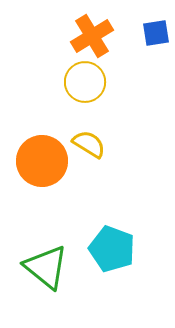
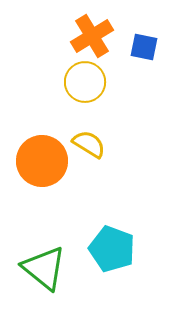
blue square: moved 12 px left, 14 px down; rotated 20 degrees clockwise
green triangle: moved 2 px left, 1 px down
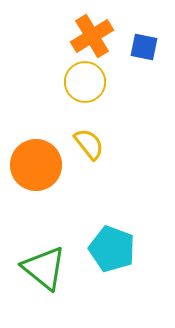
yellow semicircle: rotated 20 degrees clockwise
orange circle: moved 6 px left, 4 px down
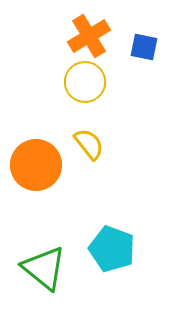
orange cross: moved 3 px left
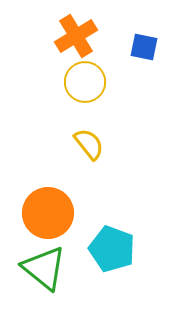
orange cross: moved 13 px left
orange circle: moved 12 px right, 48 px down
